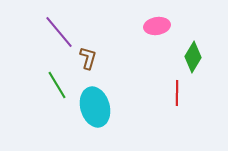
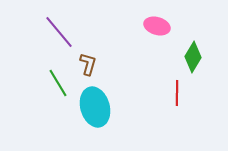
pink ellipse: rotated 25 degrees clockwise
brown L-shape: moved 6 px down
green line: moved 1 px right, 2 px up
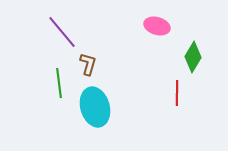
purple line: moved 3 px right
green line: moved 1 px right; rotated 24 degrees clockwise
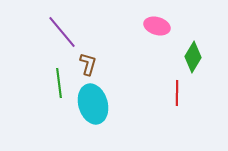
cyan ellipse: moved 2 px left, 3 px up
